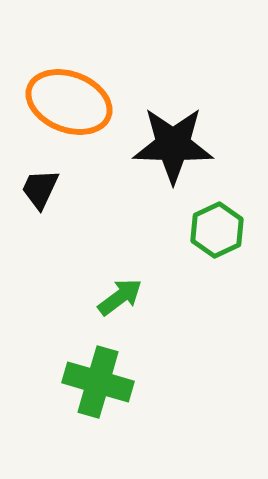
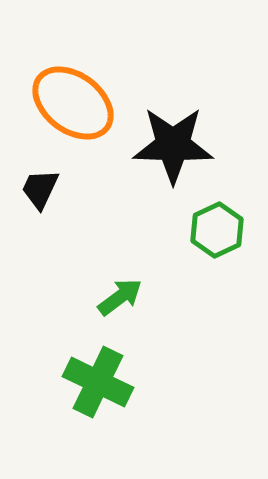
orange ellipse: moved 4 px right, 1 px down; rotated 16 degrees clockwise
green cross: rotated 10 degrees clockwise
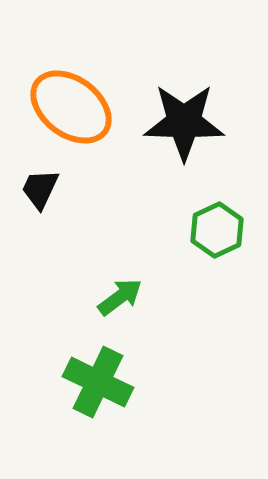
orange ellipse: moved 2 px left, 4 px down
black star: moved 11 px right, 23 px up
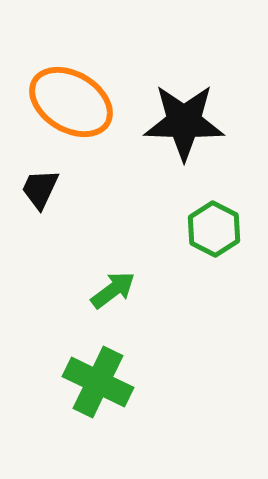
orange ellipse: moved 5 px up; rotated 6 degrees counterclockwise
green hexagon: moved 3 px left, 1 px up; rotated 8 degrees counterclockwise
green arrow: moved 7 px left, 7 px up
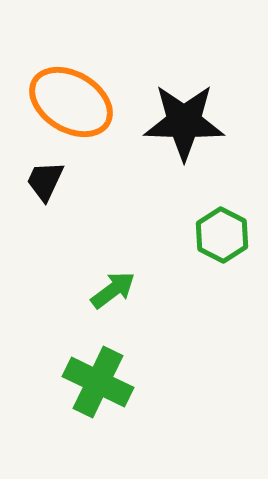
black trapezoid: moved 5 px right, 8 px up
green hexagon: moved 8 px right, 6 px down
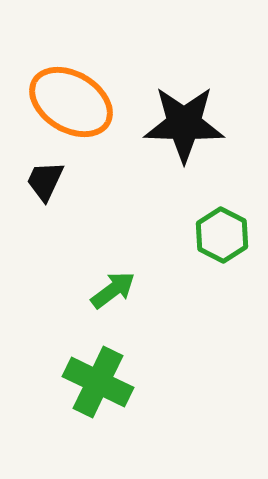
black star: moved 2 px down
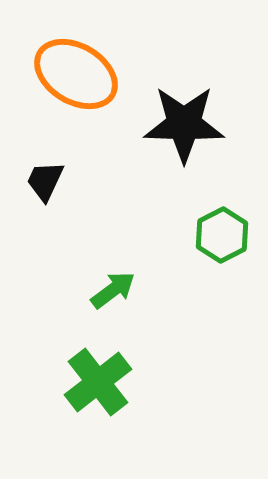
orange ellipse: moved 5 px right, 28 px up
green hexagon: rotated 6 degrees clockwise
green cross: rotated 26 degrees clockwise
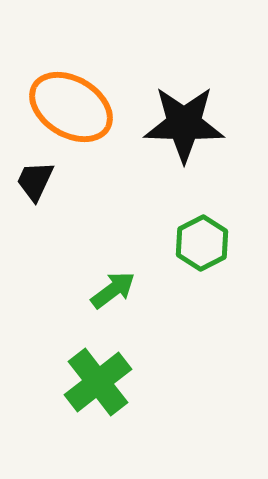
orange ellipse: moved 5 px left, 33 px down
black trapezoid: moved 10 px left
green hexagon: moved 20 px left, 8 px down
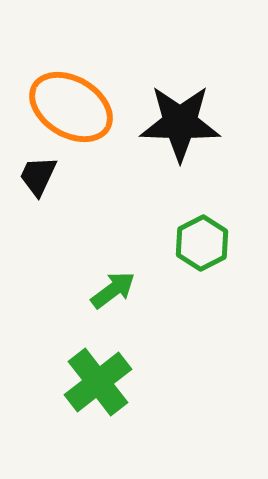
black star: moved 4 px left, 1 px up
black trapezoid: moved 3 px right, 5 px up
